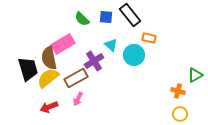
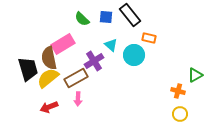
pink arrow: rotated 24 degrees counterclockwise
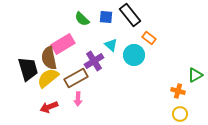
orange rectangle: rotated 24 degrees clockwise
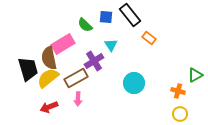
green semicircle: moved 3 px right, 6 px down
cyan triangle: rotated 16 degrees clockwise
cyan circle: moved 28 px down
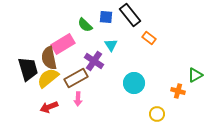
purple cross: rotated 24 degrees counterclockwise
yellow circle: moved 23 px left
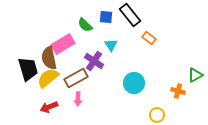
yellow circle: moved 1 px down
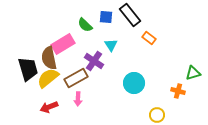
green triangle: moved 2 px left, 2 px up; rotated 14 degrees clockwise
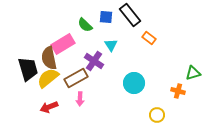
pink arrow: moved 2 px right
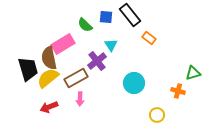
purple cross: moved 3 px right; rotated 18 degrees clockwise
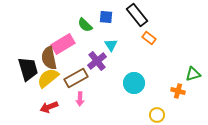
black rectangle: moved 7 px right
green triangle: moved 1 px down
